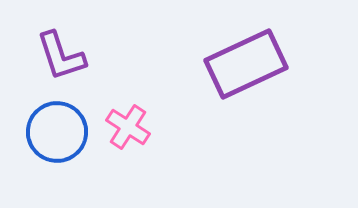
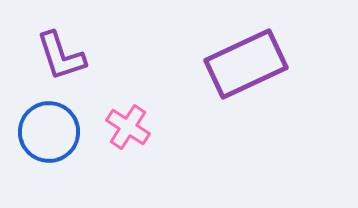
blue circle: moved 8 px left
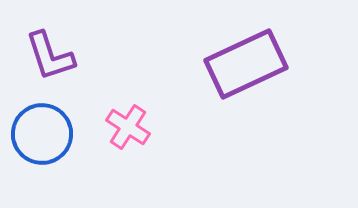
purple L-shape: moved 11 px left
blue circle: moved 7 px left, 2 px down
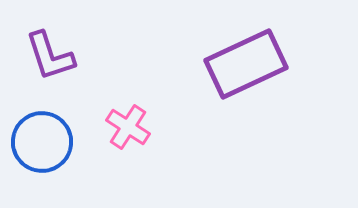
blue circle: moved 8 px down
